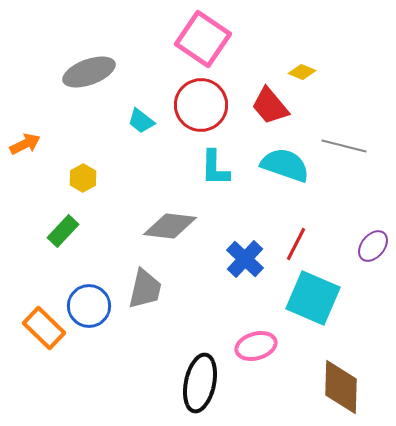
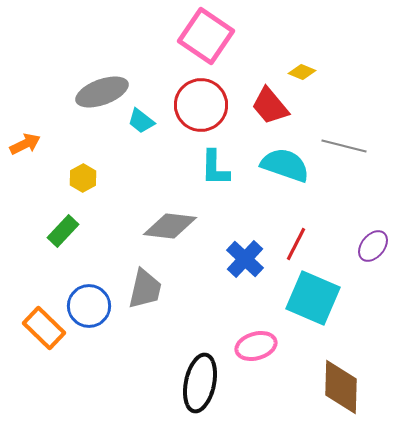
pink square: moved 3 px right, 3 px up
gray ellipse: moved 13 px right, 20 px down
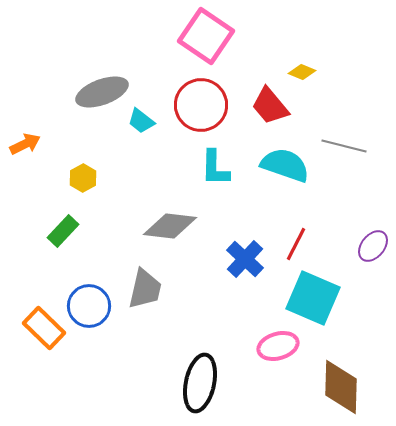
pink ellipse: moved 22 px right
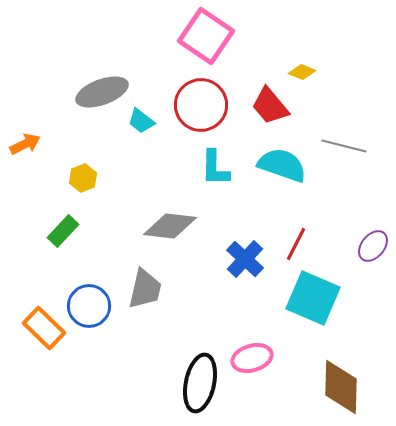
cyan semicircle: moved 3 px left
yellow hexagon: rotated 8 degrees clockwise
pink ellipse: moved 26 px left, 12 px down
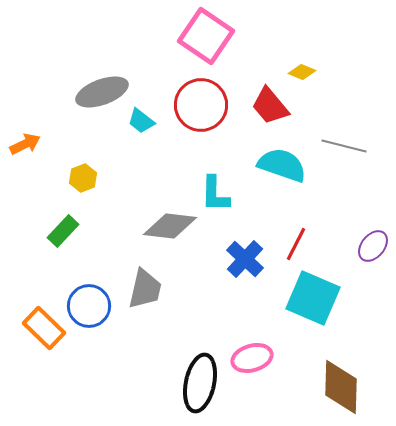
cyan L-shape: moved 26 px down
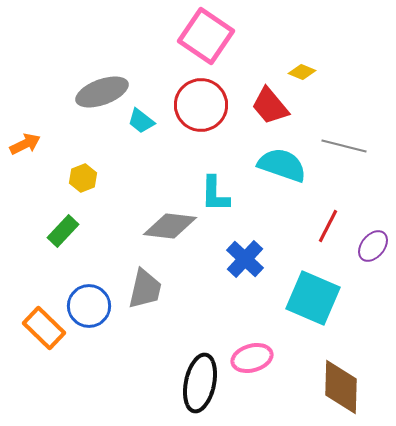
red line: moved 32 px right, 18 px up
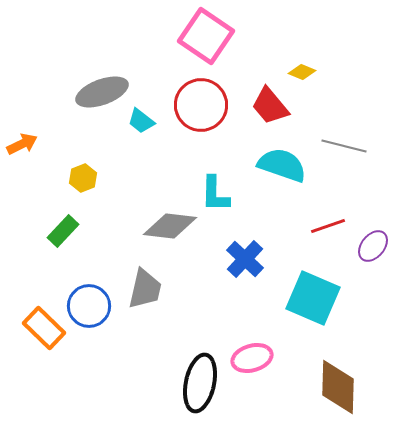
orange arrow: moved 3 px left
red line: rotated 44 degrees clockwise
brown diamond: moved 3 px left
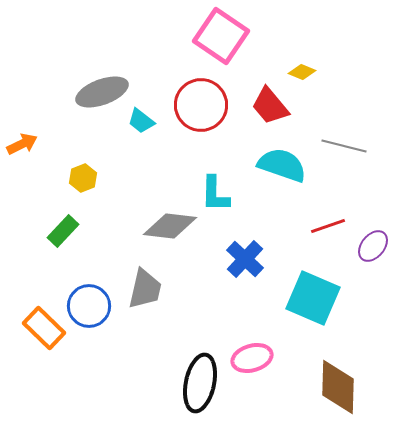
pink square: moved 15 px right
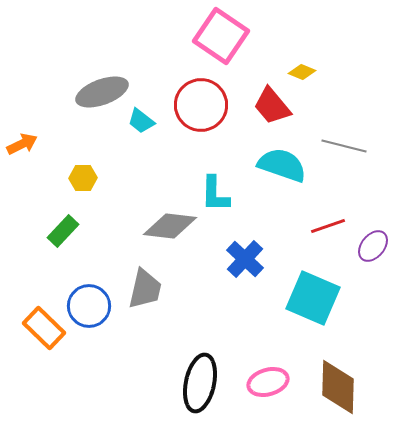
red trapezoid: moved 2 px right
yellow hexagon: rotated 20 degrees clockwise
pink ellipse: moved 16 px right, 24 px down
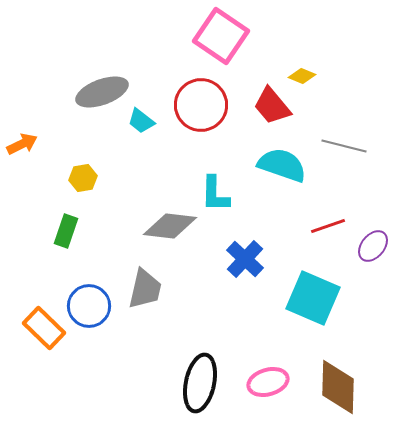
yellow diamond: moved 4 px down
yellow hexagon: rotated 8 degrees counterclockwise
green rectangle: moved 3 px right; rotated 24 degrees counterclockwise
